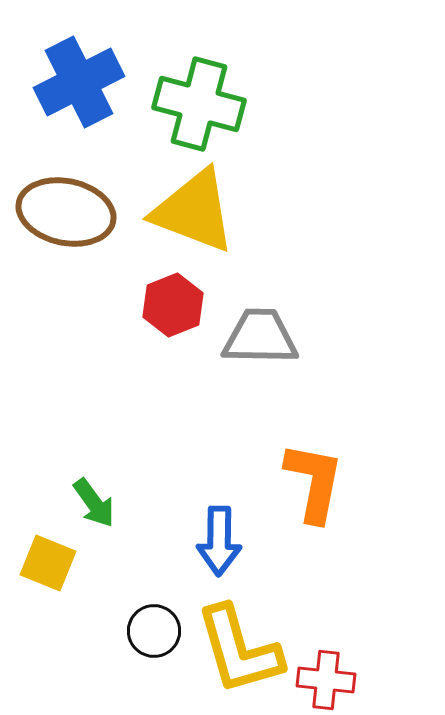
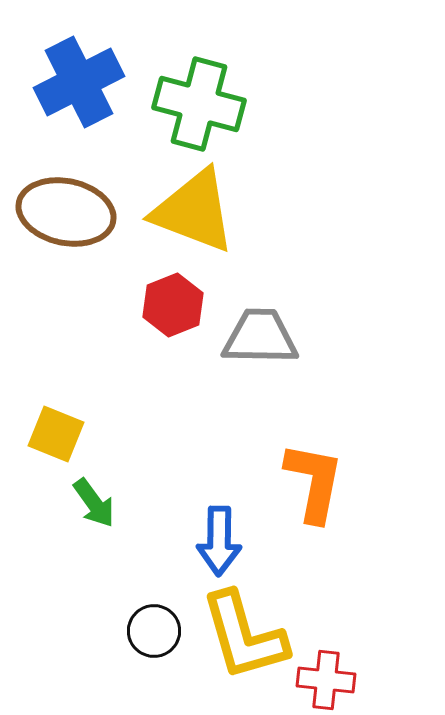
yellow square: moved 8 px right, 129 px up
yellow L-shape: moved 5 px right, 14 px up
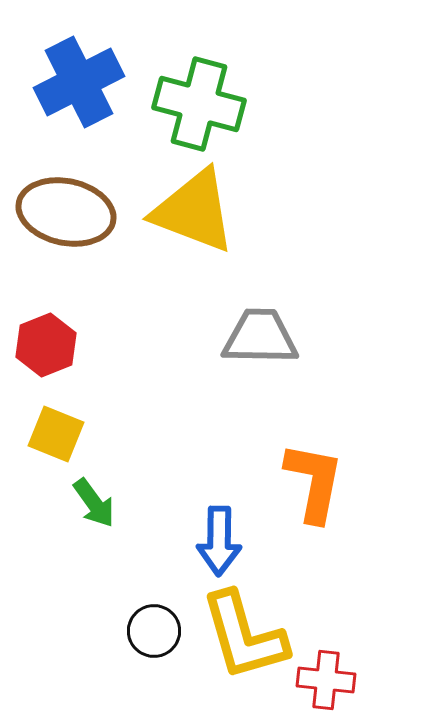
red hexagon: moved 127 px left, 40 px down
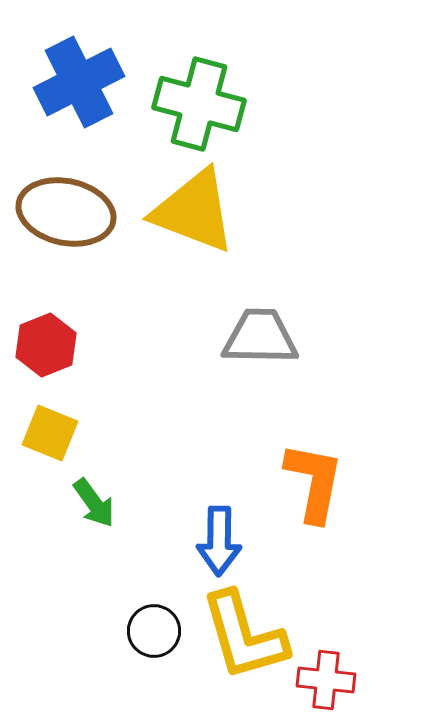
yellow square: moved 6 px left, 1 px up
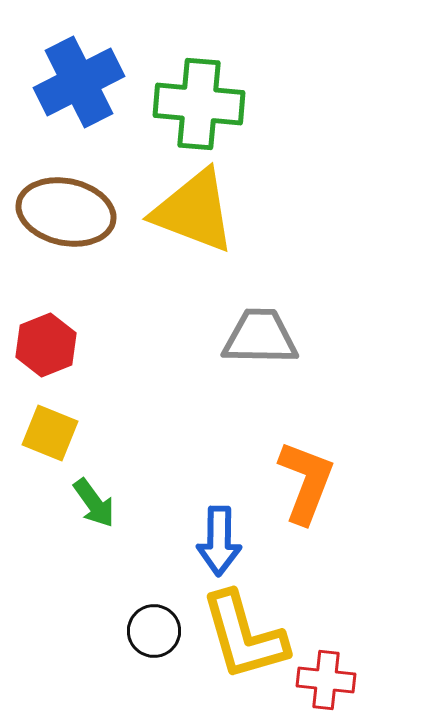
green cross: rotated 10 degrees counterclockwise
orange L-shape: moved 8 px left; rotated 10 degrees clockwise
